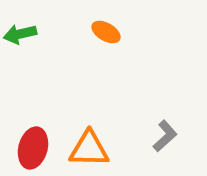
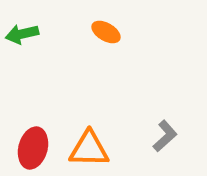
green arrow: moved 2 px right
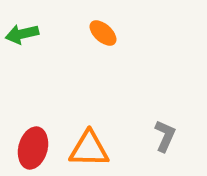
orange ellipse: moved 3 px left, 1 px down; rotated 12 degrees clockwise
gray L-shape: rotated 24 degrees counterclockwise
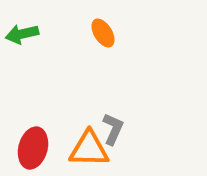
orange ellipse: rotated 16 degrees clockwise
gray L-shape: moved 52 px left, 7 px up
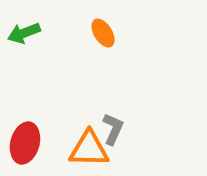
green arrow: moved 2 px right, 1 px up; rotated 8 degrees counterclockwise
red ellipse: moved 8 px left, 5 px up
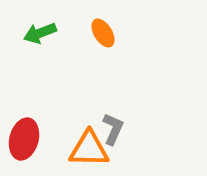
green arrow: moved 16 px right
red ellipse: moved 1 px left, 4 px up
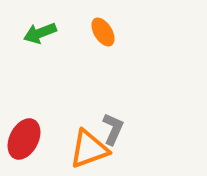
orange ellipse: moved 1 px up
red ellipse: rotated 12 degrees clockwise
orange triangle: rotated 21 degrees counterclockwise
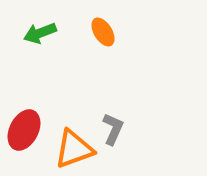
red ellipse: moved 9 px up
orange triangle: moved 15 px left
